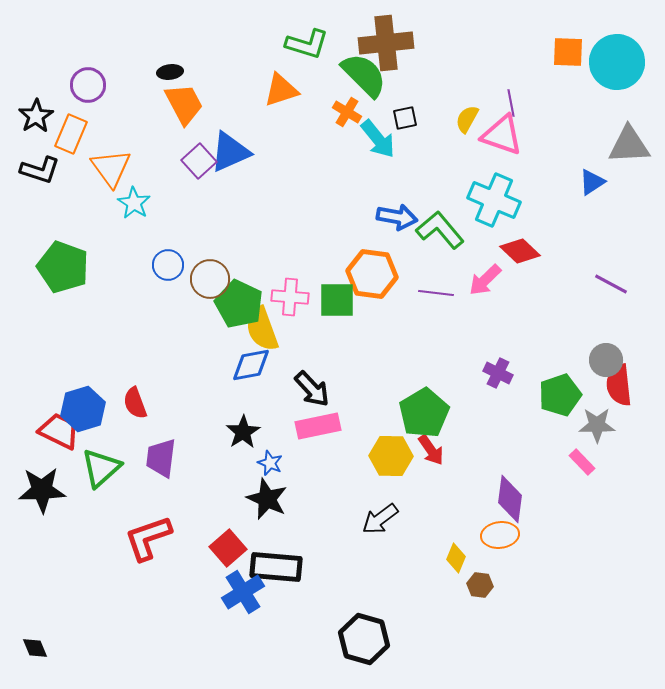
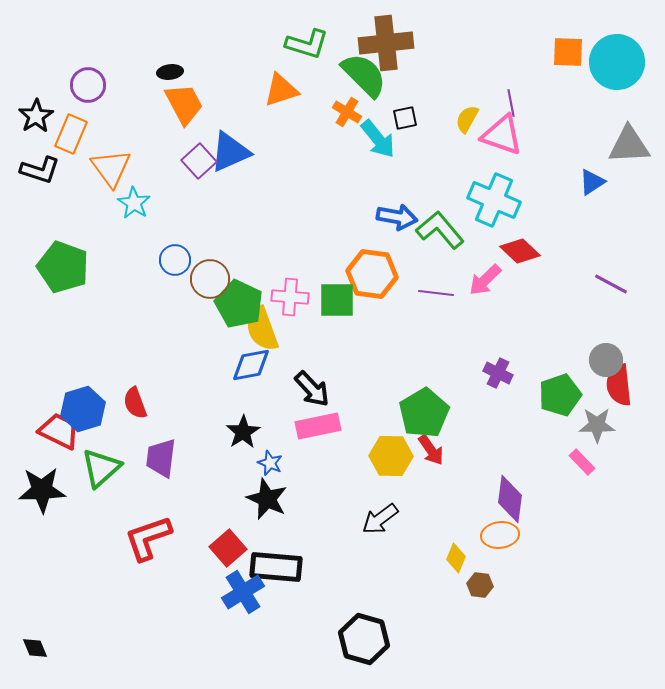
blue circle at (168, 265): moved 7 px right, 5 px up
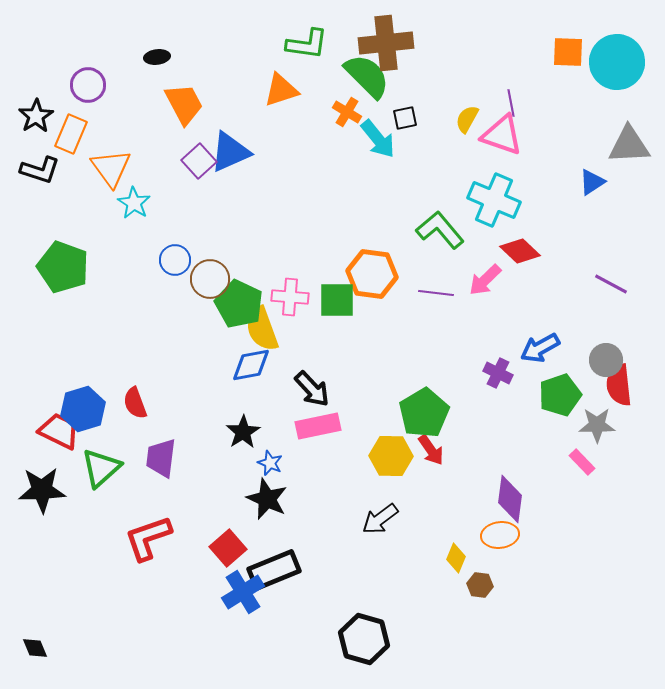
green L-shape at (307, 44): rotated 9 degrees counterclockwise
black ellipse at (170, 72): moved 13 px left, 15 px up
green semicircle at (364, 75): moved 3 px right, 1 px down
blue arrow at (397, 217): moved 143 px right, 131 px down; rotated 141 degrees clockwise
black rectangle at (276, 567): moved 2 px left, 3 px down; rotated 27 degrees counterclockwise
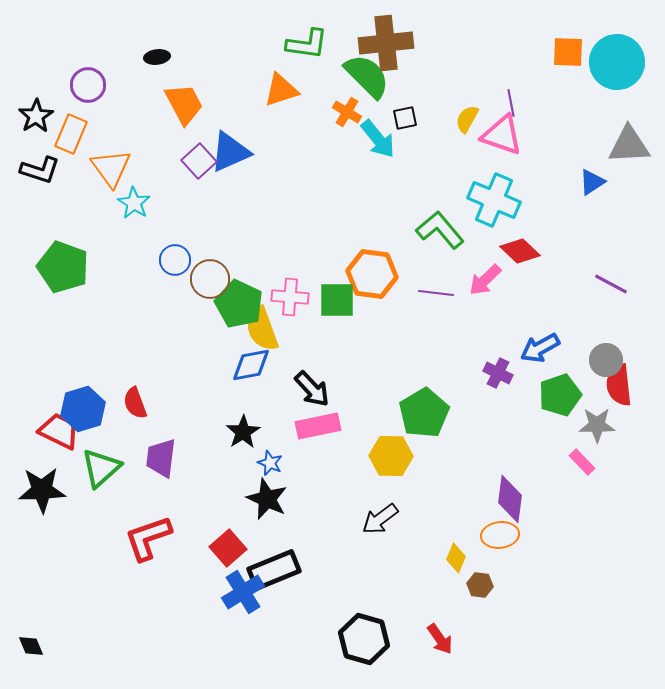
red arrow at (431, 450): moved 9 px right, 189 px down
black diamond at (35, 648): moved 4 px left, 2 px up
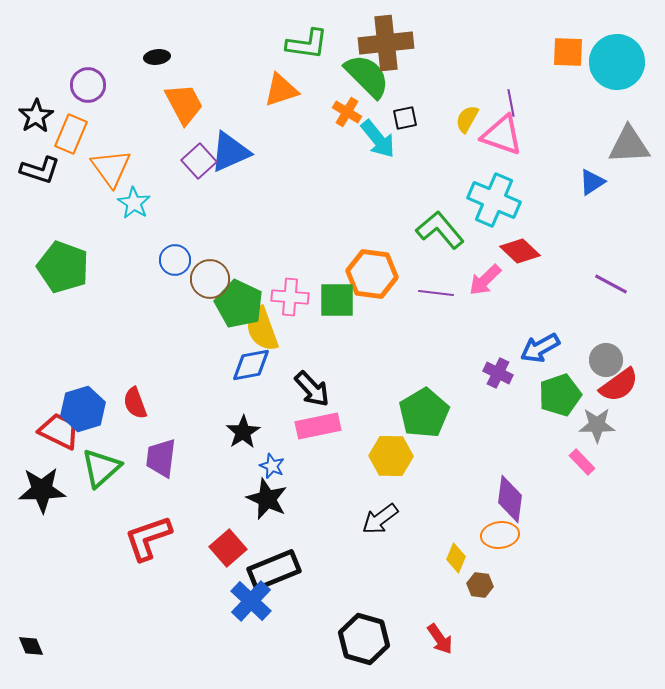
red semicircle at (619, 385): rotated 120 degrees counterclockwise
blue star at (270, 463): moved 2 px right, 3 px down
blue cross at (243, 592): moved 8 px right, 9 px down; rotated 15 degrees counterclockwise
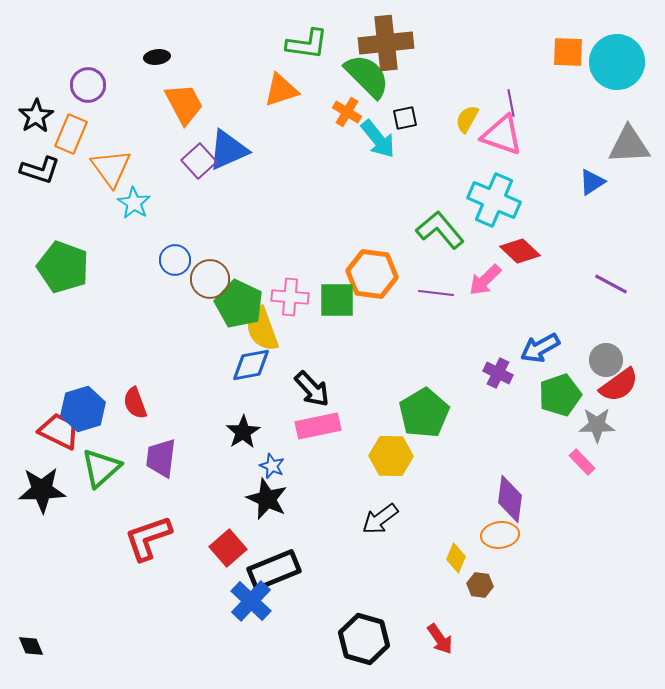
blue triangle at (230, 152): moved 2 px left, 2 px up
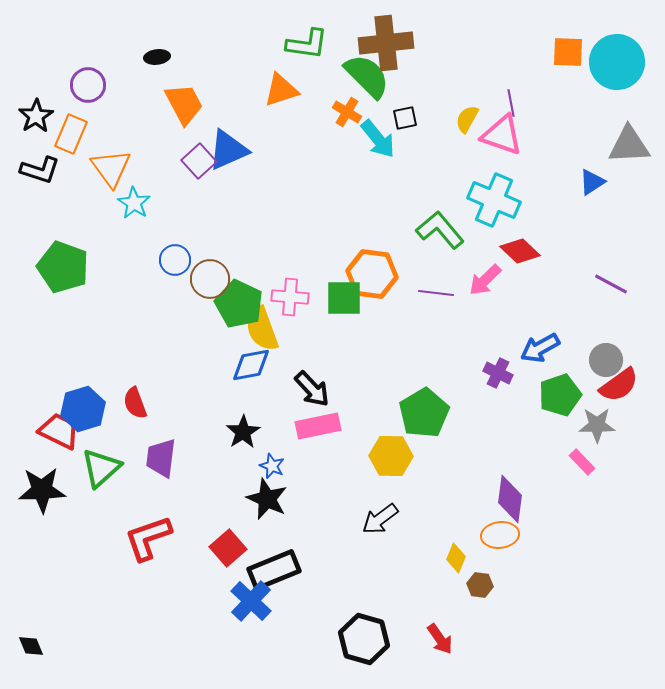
green square at (337, 300): moved 7 px right, 2 px up
